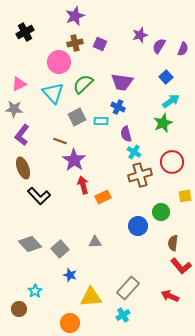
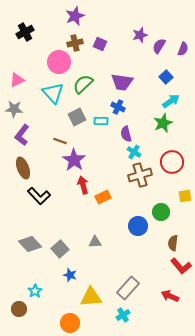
pink triangle at (19, 84): moved 2 px left, 4 px up
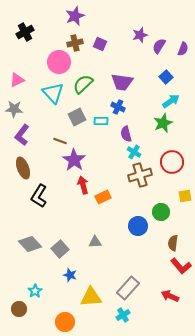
black L-shape at (39, 196): rotated 75 degrees clockwise
orange circle at (70, 323): moved 5 px left, 1 px up
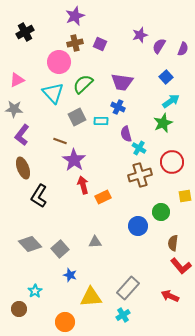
cyan cross at (134, 152): moved 5 px right, 4 px up
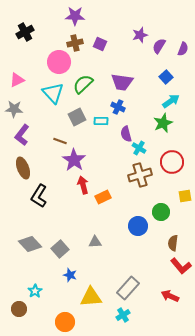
purple star at (75, 16): rotated 24 degrees clockwise
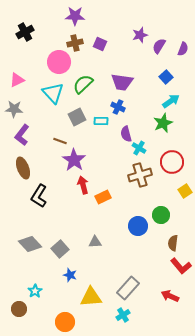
yellow square at (185, 196): moved 5 px up; rotated 24 degrees counterclockwise
green circle at (161, 212): moved 3 px down
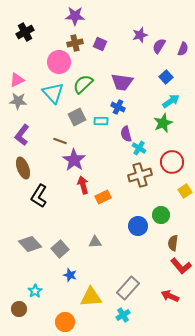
gray star at (14, 109): moved 4 px right, 8 px up
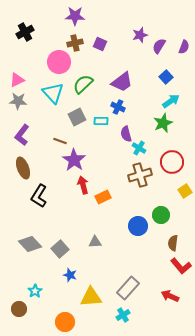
purple semicircle at (183, 49): moved 1 px right, 2 px up
purple trapezoid at (122, 82): rotated 45 degrees counterclockwise
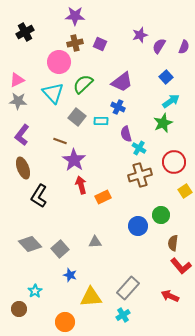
gray square at (77, 117): rotated 24 degrees counterclockwise
red circle at (172, 162): moved 2 px right
red arrow at (83, 185): moved 2 px left
